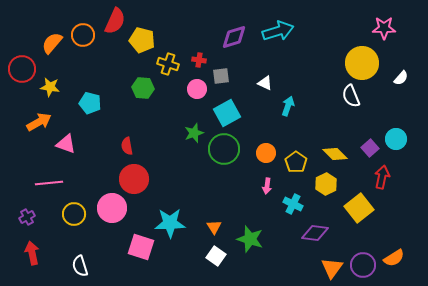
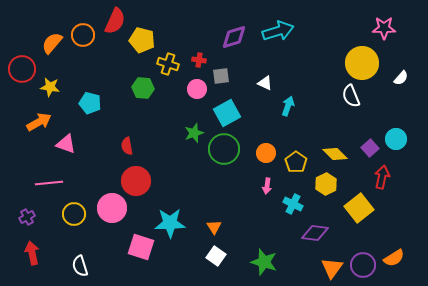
red circle at (134, 179): moved 2 px right, 2 px down
green star at (250, 239): moved 14 px right, 23 px down
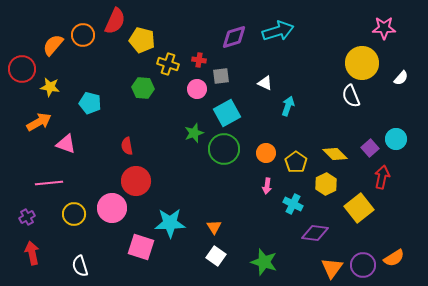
orange semicircle at (52, 43): moved 1 px right, 2 px down
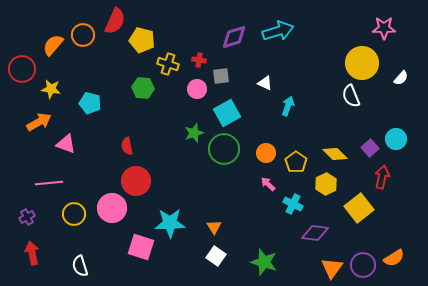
yellow star at (50, 87): moved 1 px right, 2 px down
pink arrow at (267, 186): moved 1 px right, 2 px up; rotated 126 degrees clockwise
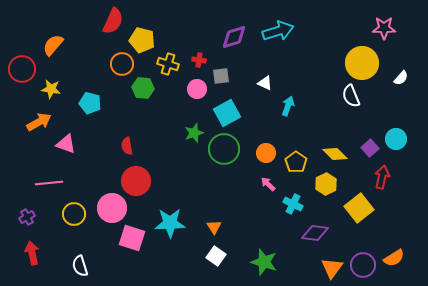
red semicircle at (115, 21): moved 2 px left
orange circle at (83, 35): moved 39 px right, 29 px down
pink square at (141, 247): moved 9 px left, 9 px up
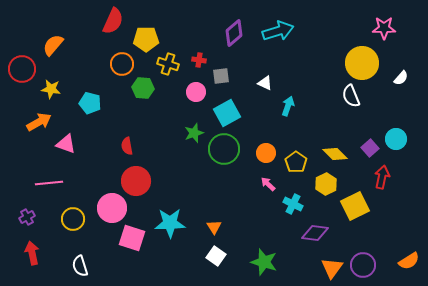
purple diamond at (234, 37): moved 4 px up; rotated 24 degrees counterclockwise
yellow pentagon at (142, 40): moved 4 px right, 1 px up; rotated 15 degrees counterclockwise
pink circle at (197, 89): moved 1 px left, 3 px down
yellow square at (359, 208): moved 4 px left, 2 px up; rotated 12 degrees clockwise
yellow circle at (74, 214): moved 1 px left, 5 px down
orange semicircle at (394, 258): moved 15 px right, 3 px down
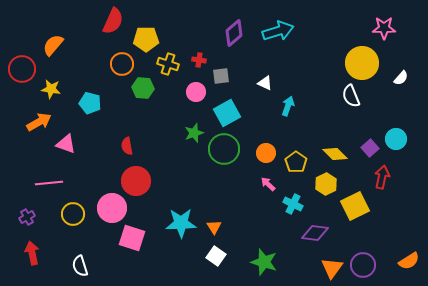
yellow circle at (73, 219): moved 5 px up
cyan star at (170, 223): moved 11 px right
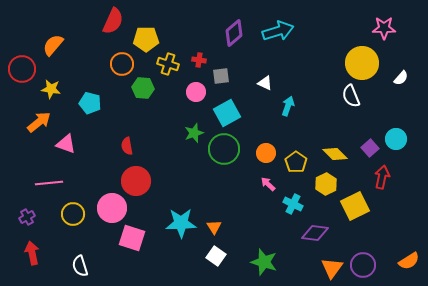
orange arrow at (39, 122): rotated 10 degrees counterclockwise
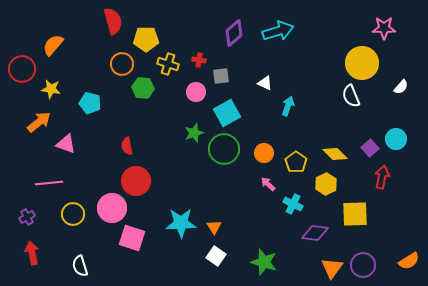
red semicircle at (113, 21): rotated 40 degrees counterclockwise
white semicircle at (401, 78): moved 9 px down
orange circle at (266, 153): moved 2 px left
yellow square at (355, 206): moved 8 px down; rotated 24 degrees clockwise
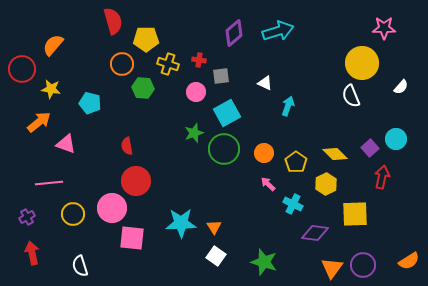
pink square at (132, 238): rotated 12 degrees counterclockwise
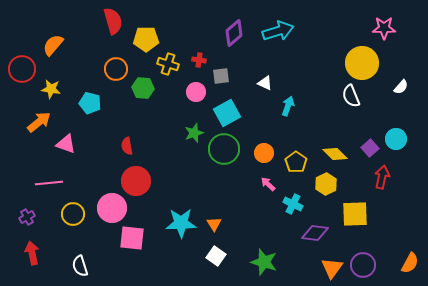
orange circle at (122, 64): moved 6 px left, 5 px down
orange triangle at (214, 227): moved 3 px up
orange semicircle at (409, 261): moved 1 px right, 2 px down; rotated 30 degrees counterclockwise
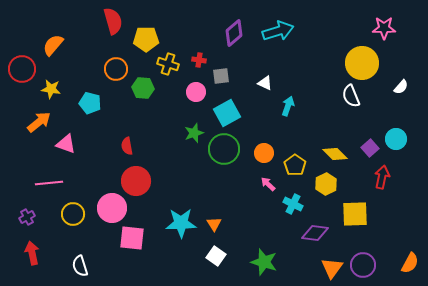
yellow pentagon at (296, 162): moved 1 px left, 3 px down
